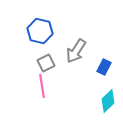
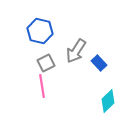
blue rectangle: moved 5 px left, 4 px up; rotated 70 degrees counterclockwise
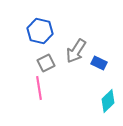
blue rectangle: rotated 21 degrees counterclockwise
pink line: moved 3 px left, 2 px down
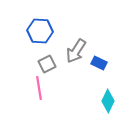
blue hexagon: rotated 10 degrees counterclockwise
gray square: moved 1 px right, 1 px down
cyan diamond: rotated 20 degrees counterclockwise
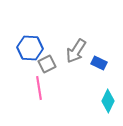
blue hexagon: moved 10 px left, 17 px down
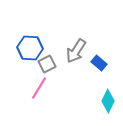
blue rectangle: rotated 14 degrees clockwise
pink line: rotated 40 degrees clockwise
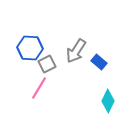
blue rectangle: moved 1 px up
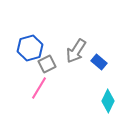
blue hexagon: rotated 20 degrees counterclockwise
